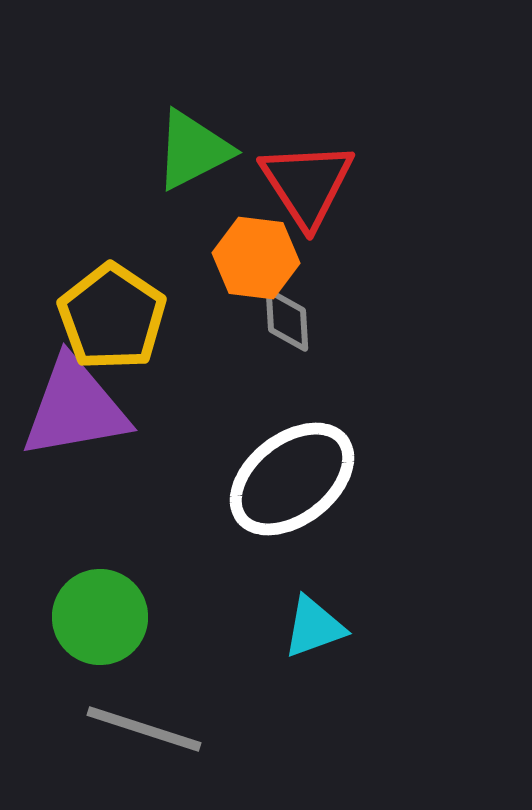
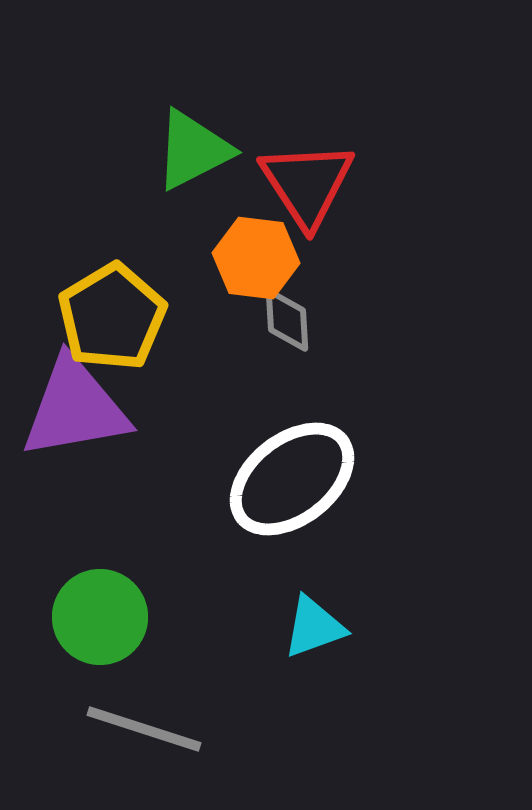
yellow pentagon: rotated 7 degrees clockwise
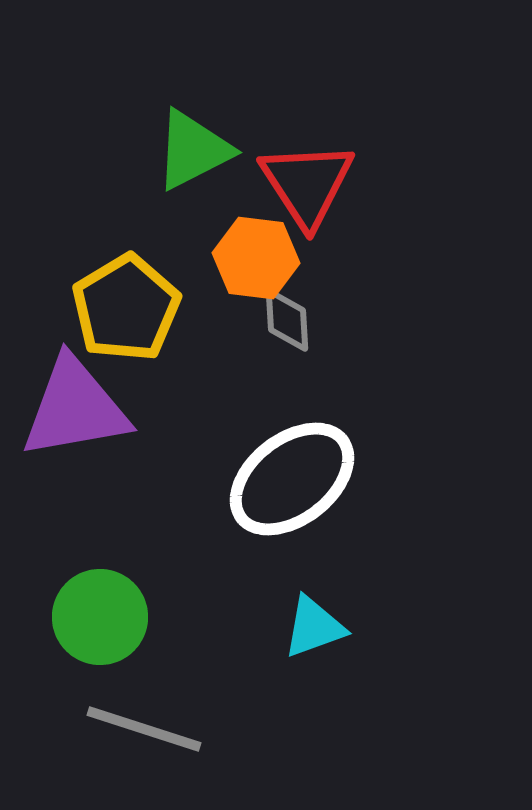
yellow pentagon: moved 14 px right, 9 px up
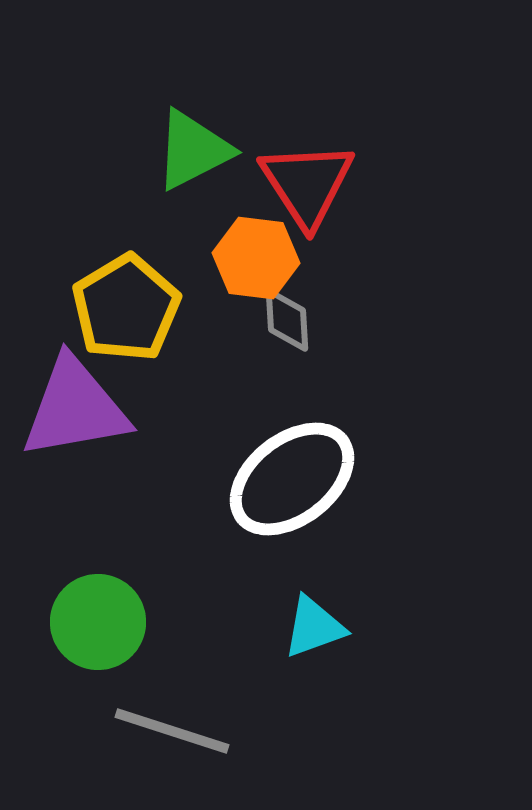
green circle: moved 2 px left, 5 px down
gray line: moved 28 px right, 2 px down
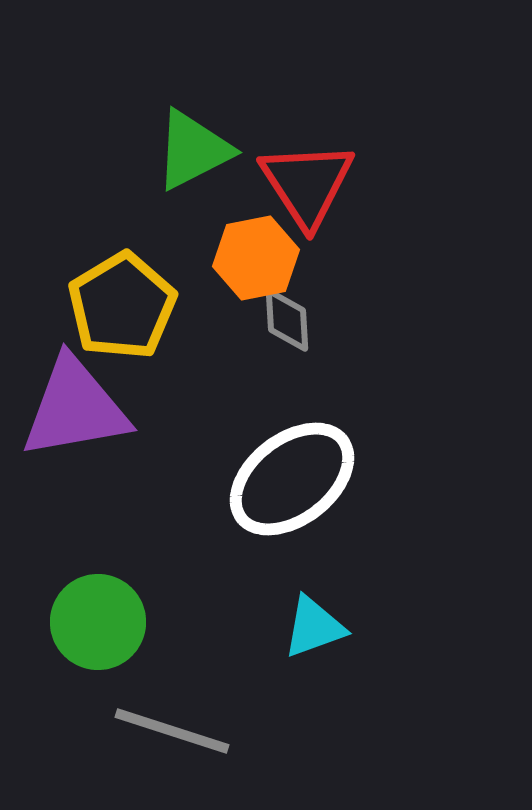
orange hexagon: rotated 18 degrees counterclockwise
yellow pentagon: moved 4 px left, 2 px up
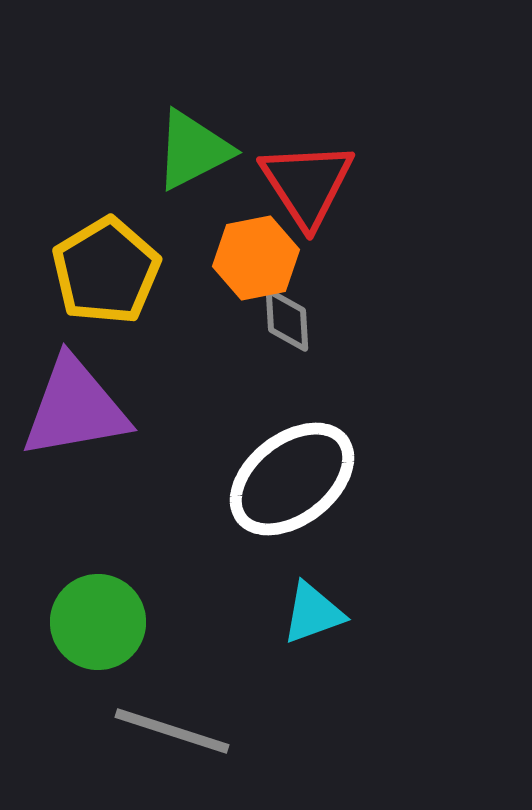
yellow pentagon: moved 16 px left, 35 px up
cyan triangle: moved 1 px left, 14 px up
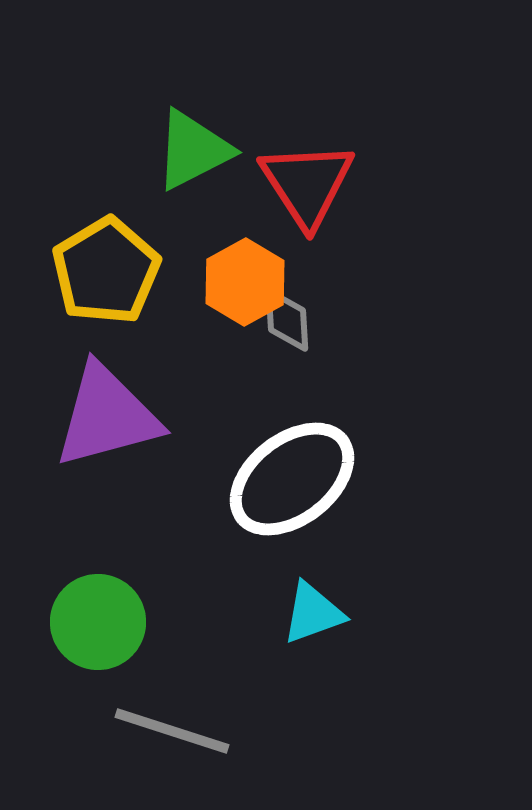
orange hexagon: moved 11 px left, 24 px down; rotated 18 degrees counterclockwise
purple triangle: moved 32 px right, 8 px down; rotated 5 degrees counterclockwise
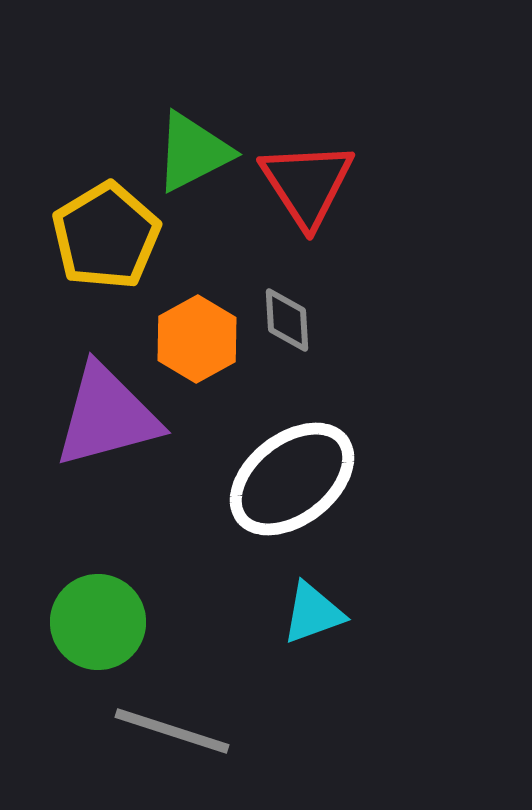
green triangle: moved 2 px down
yellow pentagon: moved 35 px up
orange hexagon: moved 48 px left, 57 px down
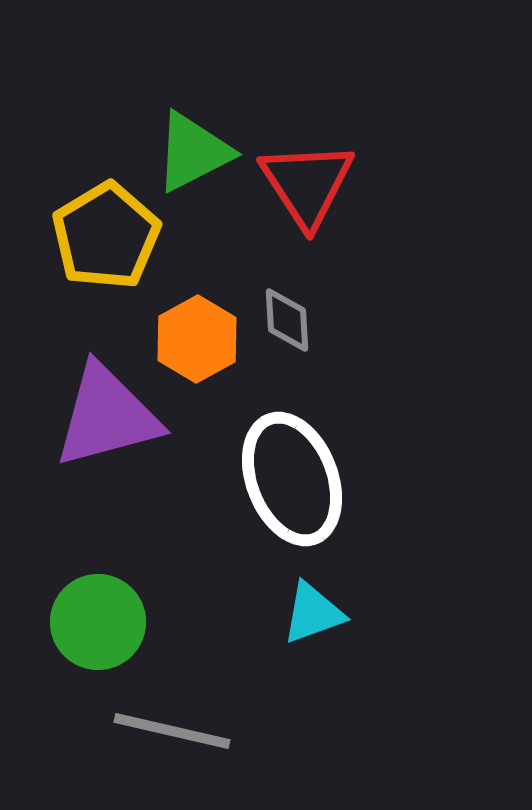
white ellipse: rotated 73 degrees counterclockwise
gray line: rotated 5 degrees counterclockwise
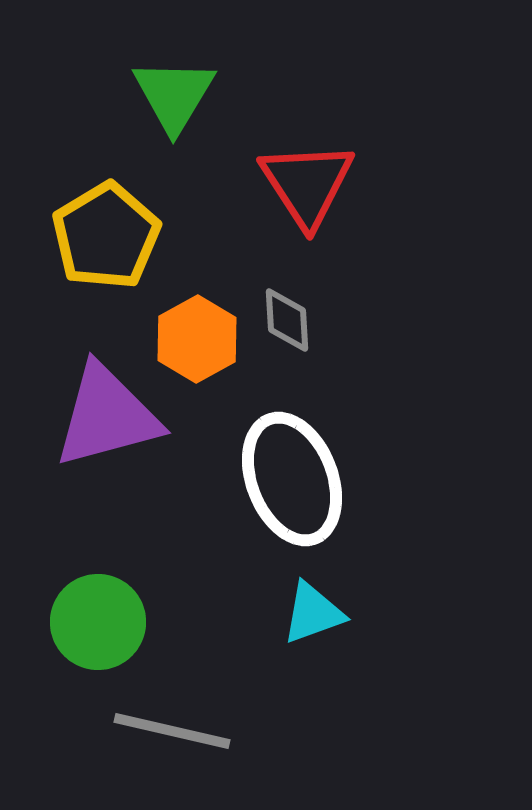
green triangle: moved 19 px left, 57 px up; rotated 32 degrees counterclockwise
